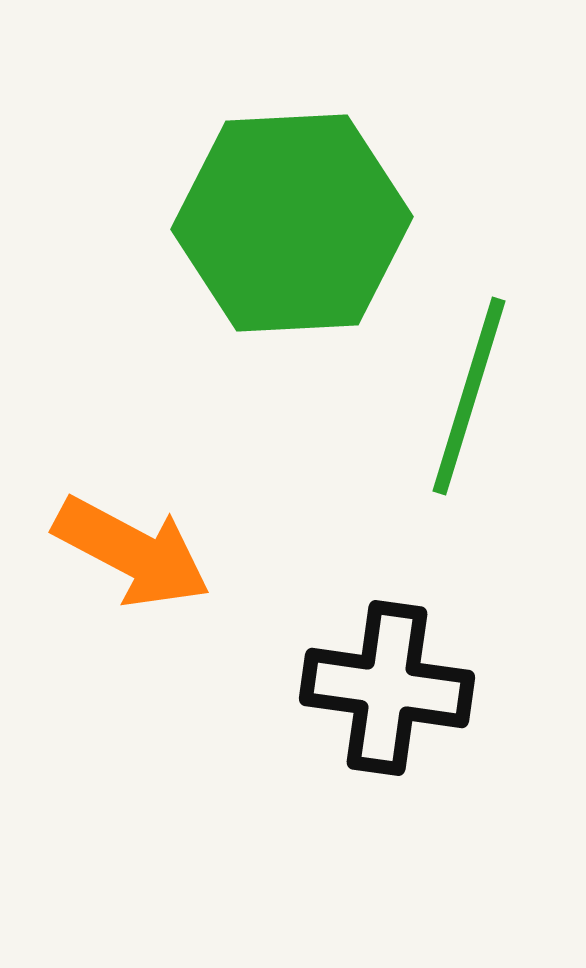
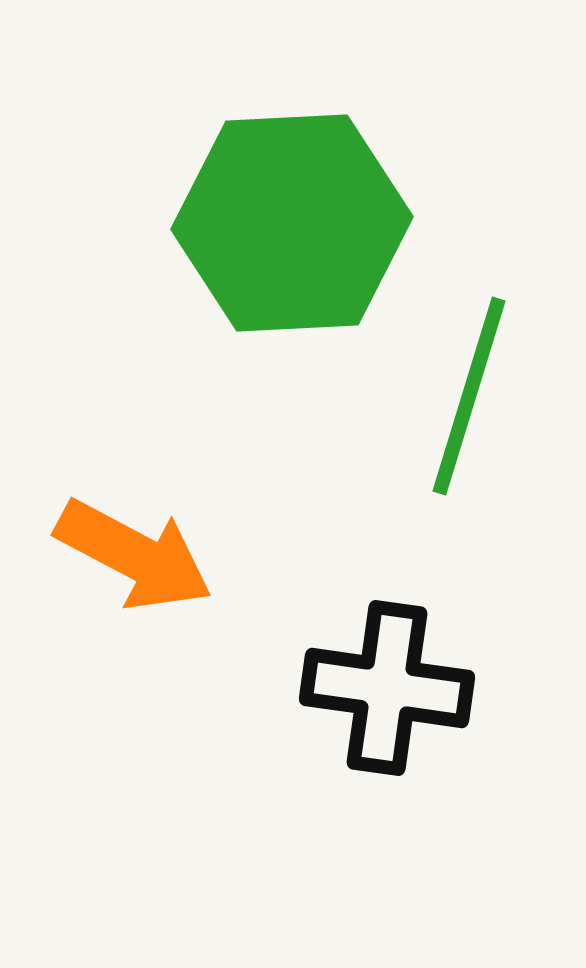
orange arrow: moved 2 px right, 3 px down
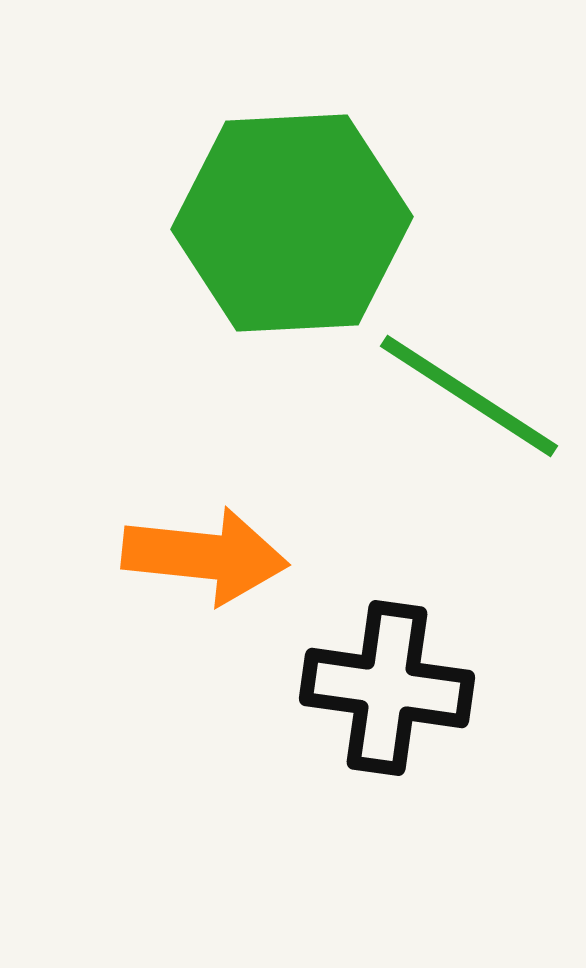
green line: rotated 74 degrees counterclockwise
orange arrow: moved 71 px right, 1 px down; rotated 22 degrees counterclockwise
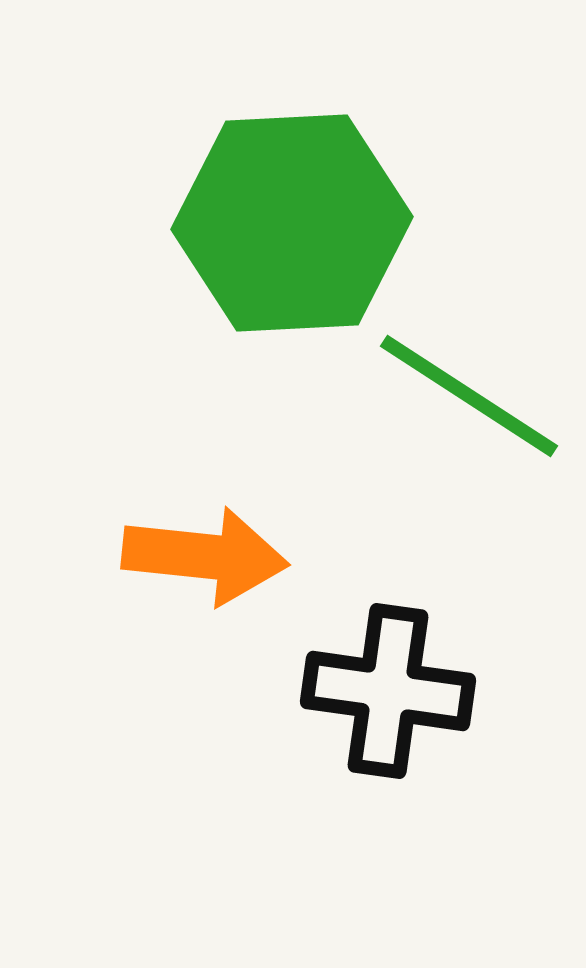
black cross: moved 1 px right, 3 px down
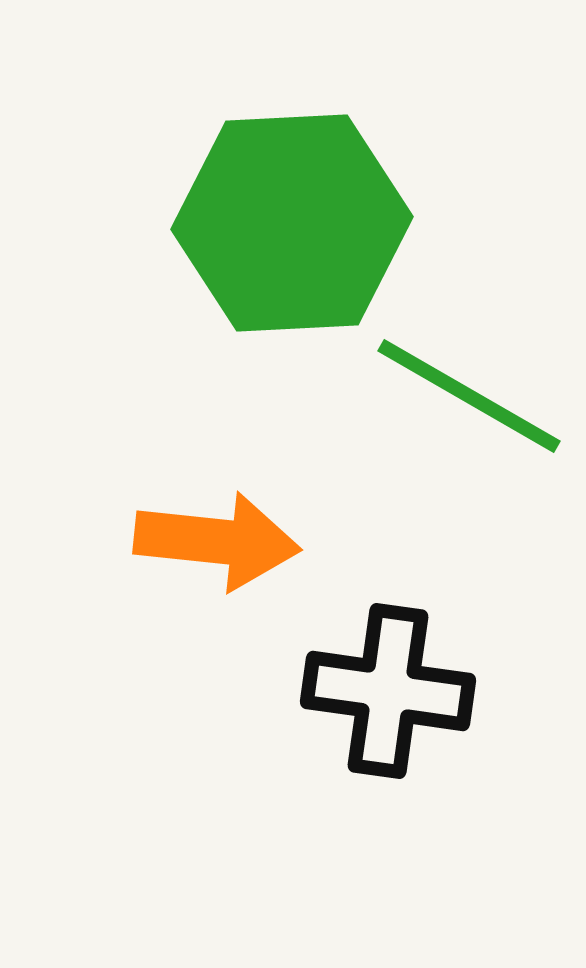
green line: rotated 3 degrees counterclockwise
orange arrow: moved 12 px right, 15 px up
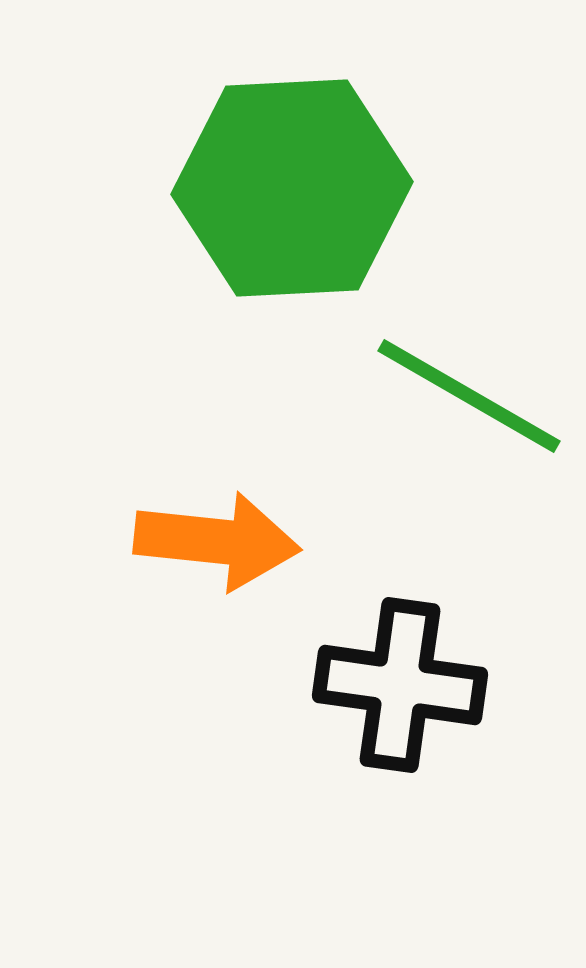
green hexagon: moved 35 px up
black cross: moved 12 px right, 6 px up
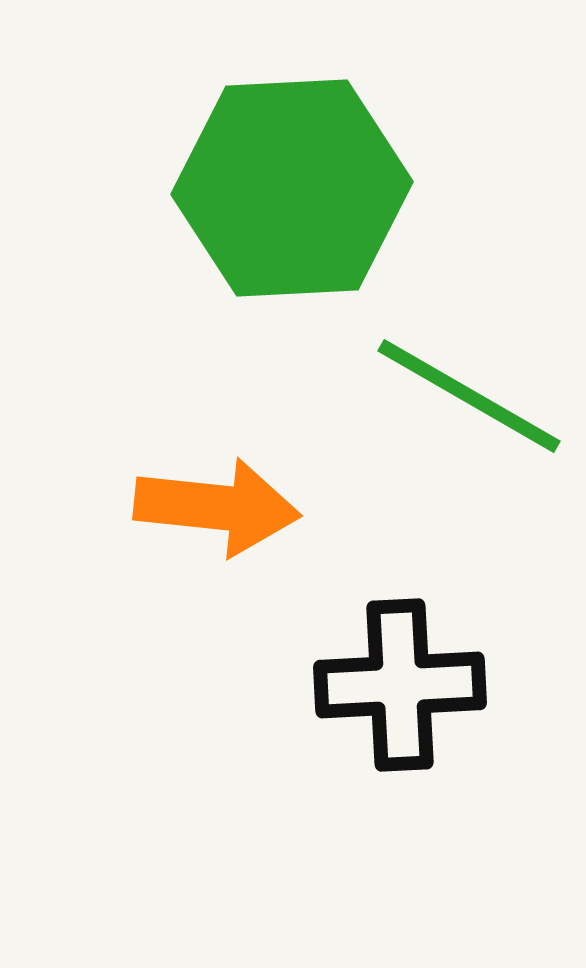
orange arrow: moved 34 px up
black cross: rotated 11 degrees counterclockwise
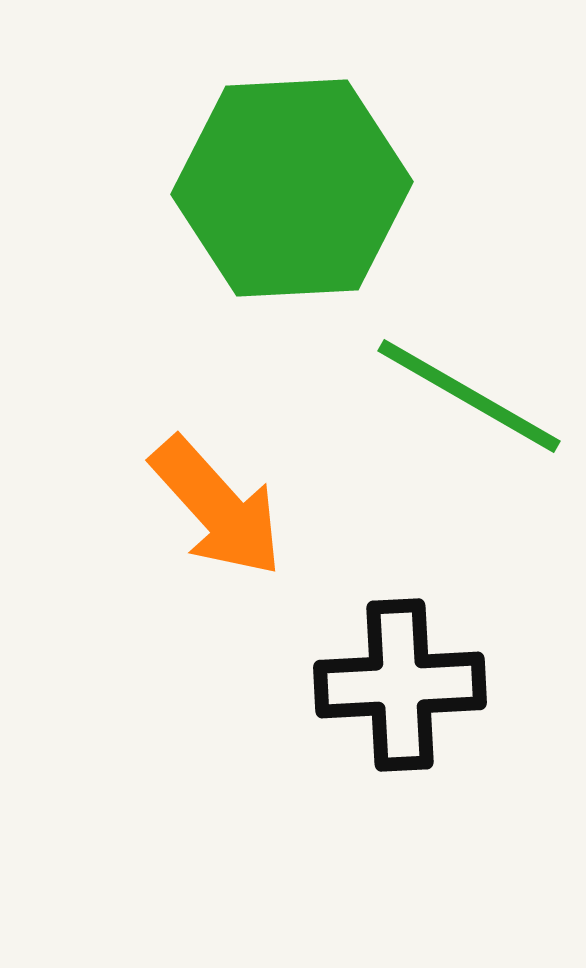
orange arrow: rotated 42 degrees clockwise
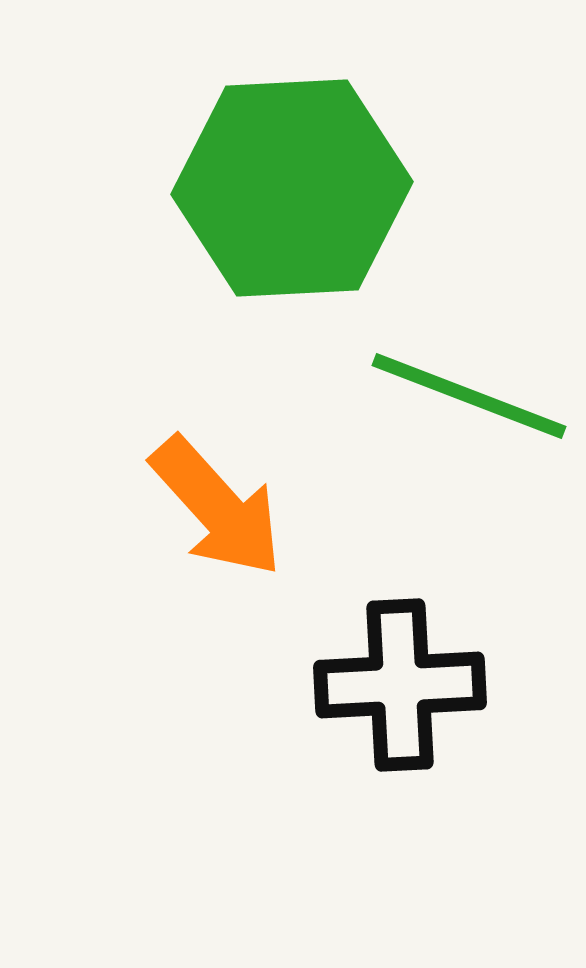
green line: rotated 9 degrees counterclockwise
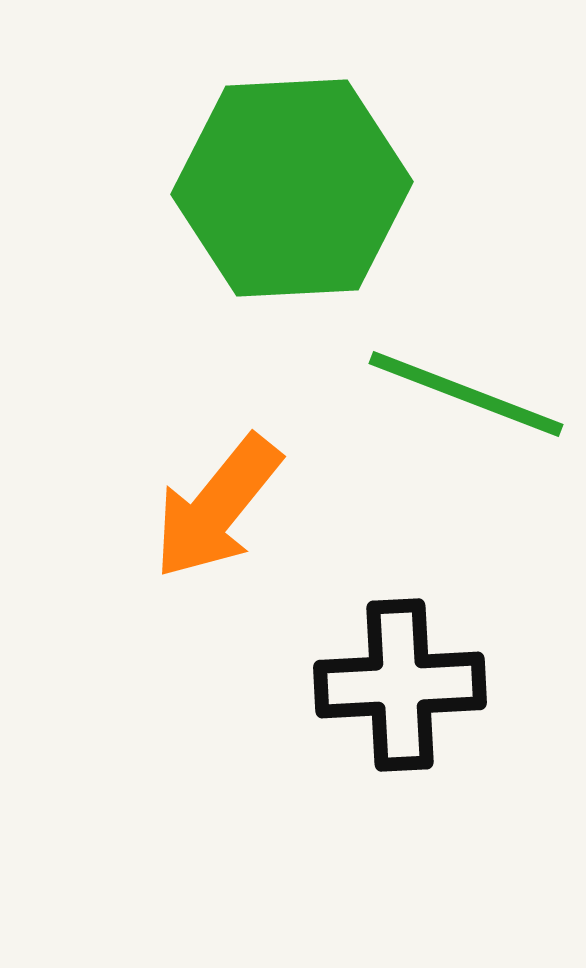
green line: moved 3 px left, 2 px up
orange arrow: rotated 81 degrees clockwise
